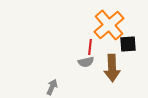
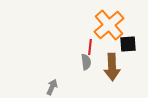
gray semicircle: rotated 84 degrees counterclockwise
brown arrow: moved 1 px up
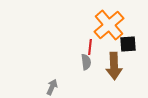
brown arrow: moved 2 px right, 1 px up
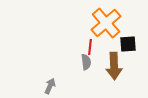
orange cross: moved 3 px left, 2 px up
gray arrow: moved 2 px left, 1 px up
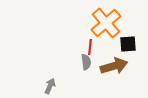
brown arrow: rotated 104 degrees counterclockwise
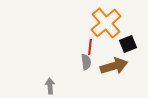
black square: rotated 18 degrees counterclockwise
gray arrow: rotated 28 degrees counterclockwise
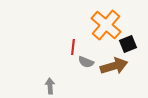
orange cross: moved 2 px down; rotated 8 degrees counterclockwise
red line: moved 17 px left
gray semicircle: rotated 119 degrees clockwise
